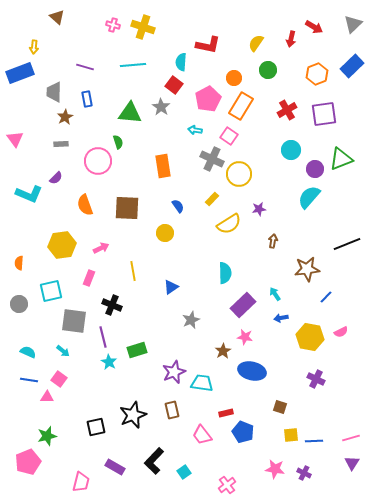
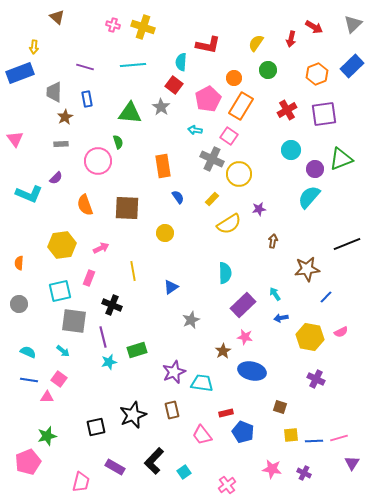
blue semicircle at (178, 206): moved 9 px up
cyan square at (51, 291): moved 9 px right
cyan star at (109, 362): rotated 28 degrees clockwise
pink line at (351, 438): moved 12 px left
pink star at (275, 469): moved 3 px left
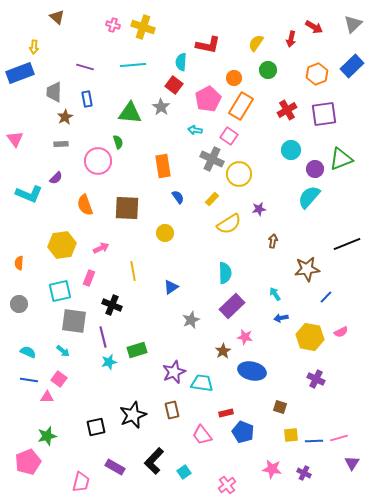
purple rectangle at (243, 305): moved 11 px left, 1 px down
